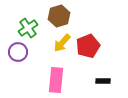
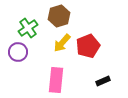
black rectangle: rotated 24 degrees counterclockwise
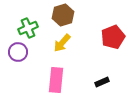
brown hexagon: moved 4 px right, 1 px up
green cross: rotated 12 degrees clockwise
red pentagon: moved 25 px right, 9 px up
black rectangle: moved 1 px left, 1 px down
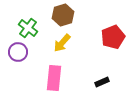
green cross: rotated 30 degrees counterclockwise
pink rectangle: moved 2 px left, 2 px up
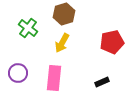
brown hexagon: moved 1 px right, 1 px up
red pentagon: moved 1 px left, 5 px down; rotated 10 degrees clockwise
yellow arrow: rotated 12 degrees counterclockwise
purple circle: moved 21 px down
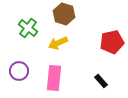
brown hexagon: rotated 25 degrees counterclockwise
yellow arrow: moved 4 px left; rotated 36 degrees clockwise
purple circle: moved 1 px right, 2 px up
black rectangle: moved 1 px left, 1 px up; rotated 72 degrees clockwise
